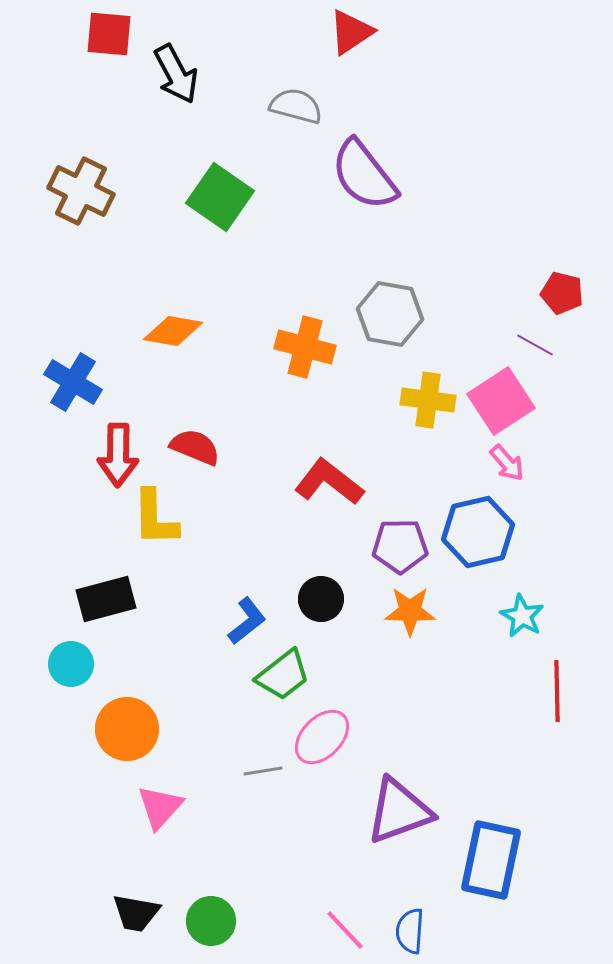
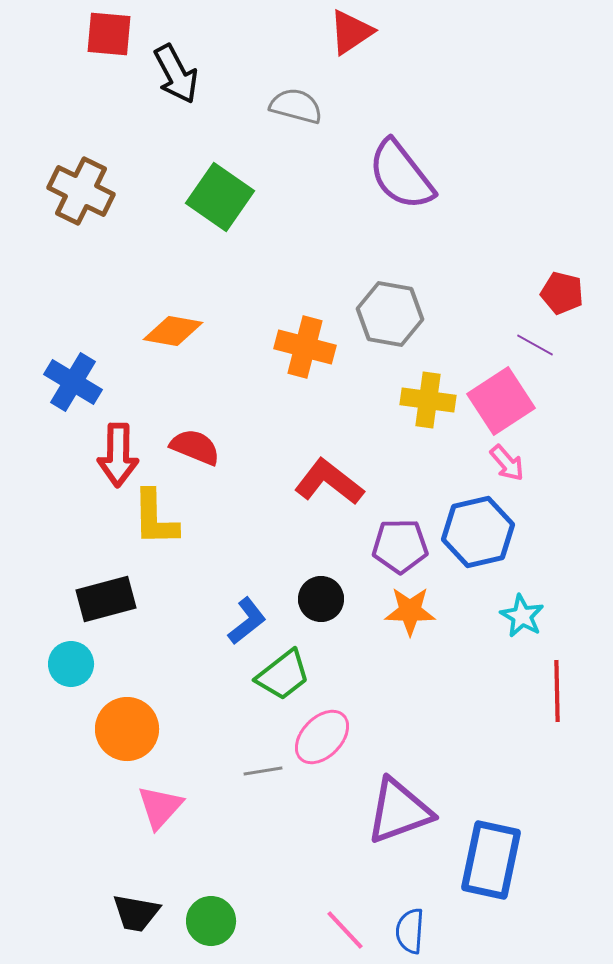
purple semicircle: moved 37 px right
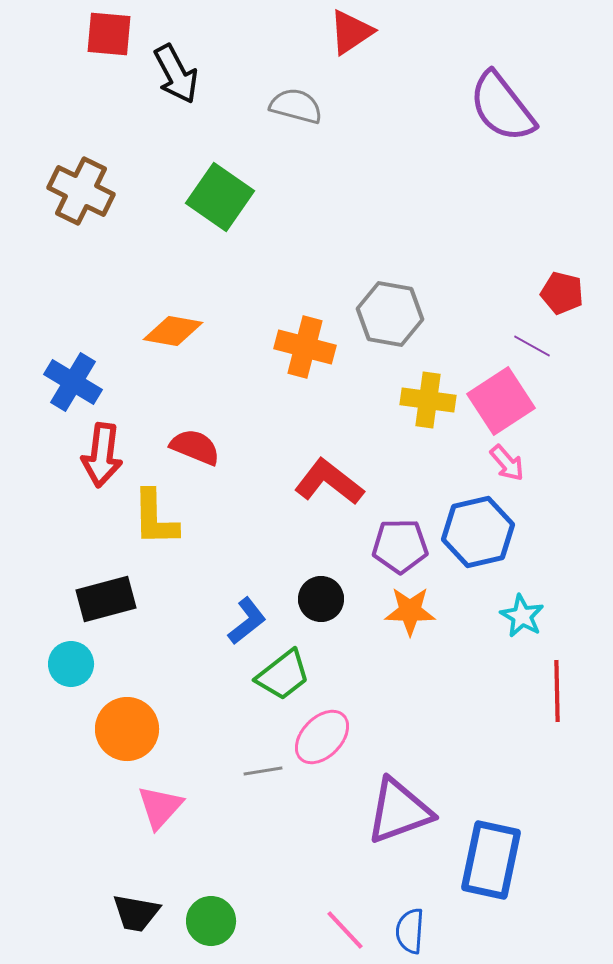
purple semicircle: moved 101 px right, 68 px up
purple line: moved 3 px left, 1 px down
red arrow: moved 16 px left; rotated 6 degrees clockwise
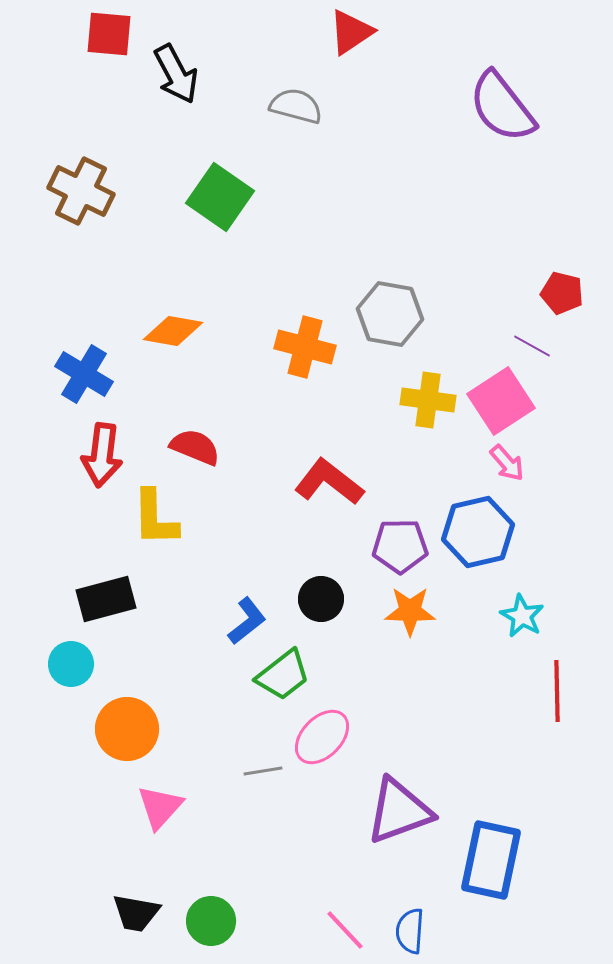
blue cross: moved 11 px right, 8 px up
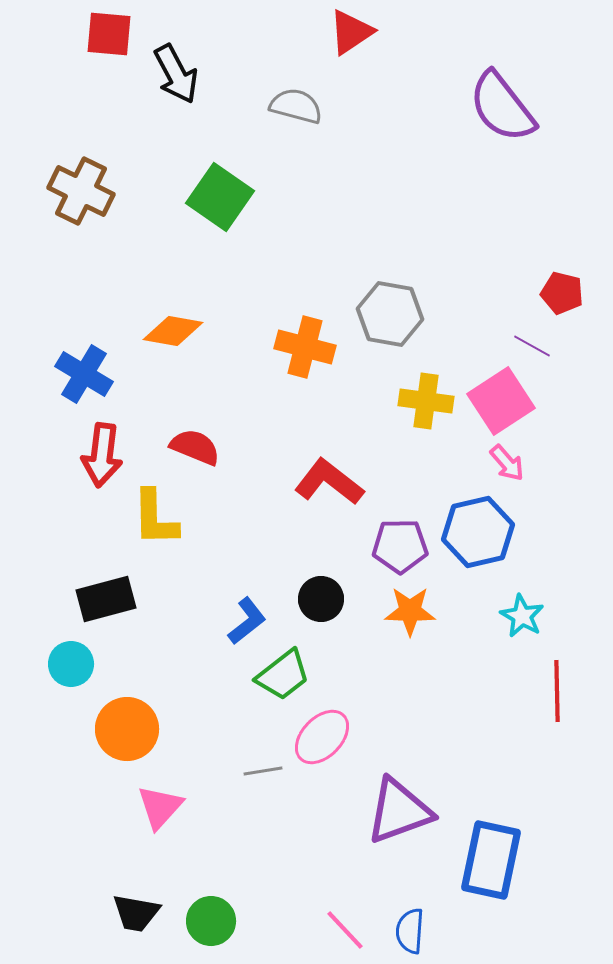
yellow cross: moved 2 px left, 1 px down
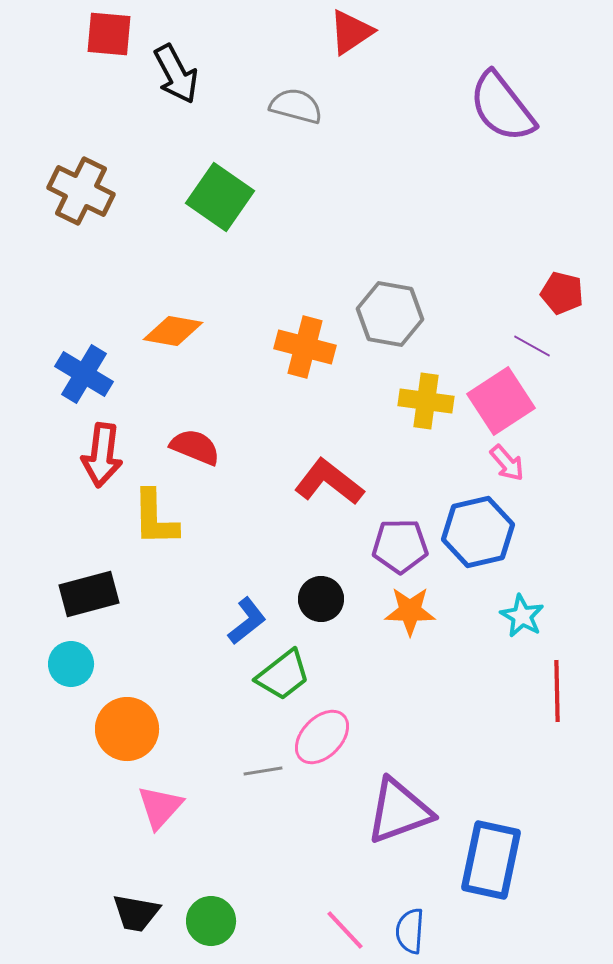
black rectangle: moved 17 px left, 5 px up
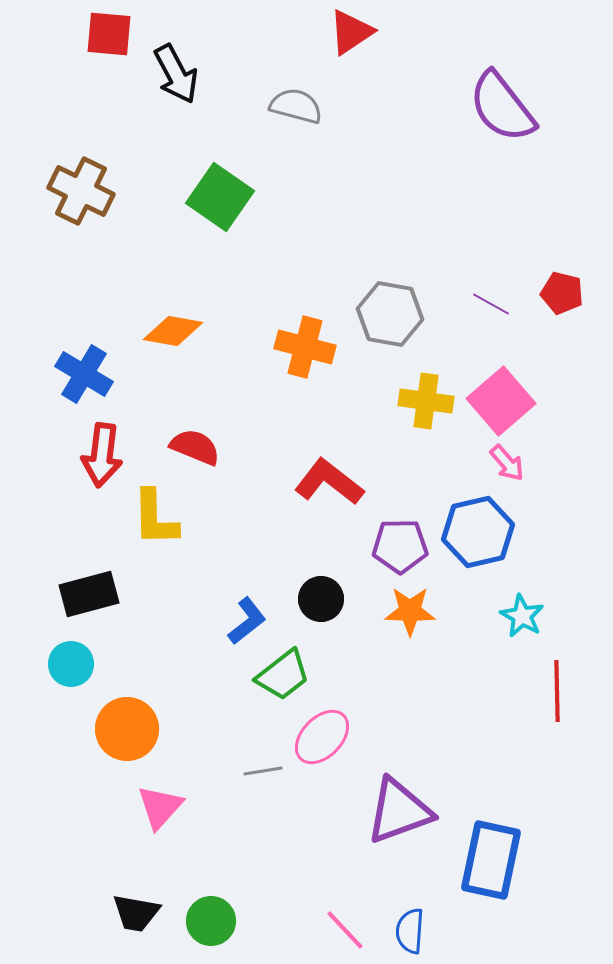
purple line: moved 41 px left, 42 px up
pink square: rotated 8 degrees counterclockwise
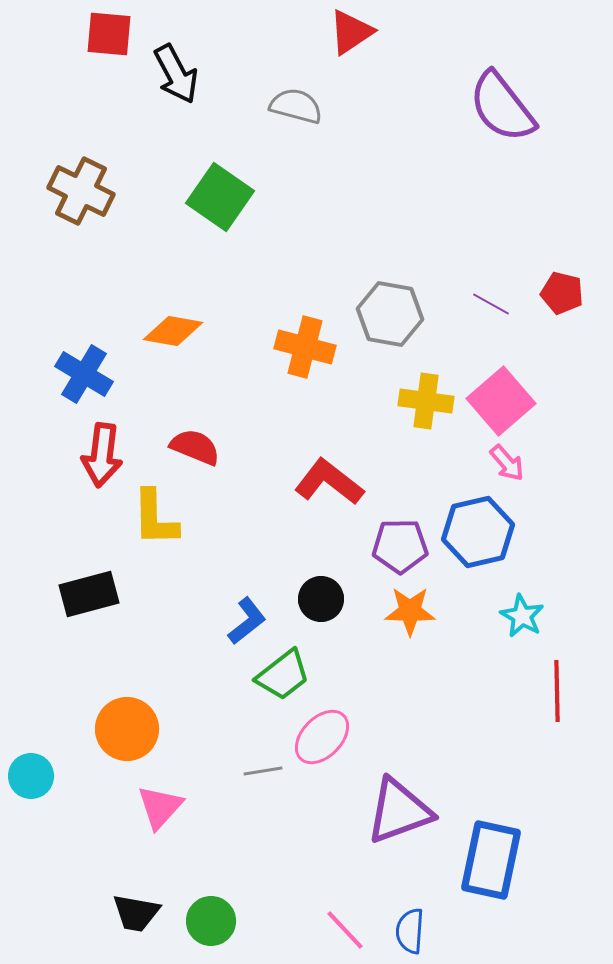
cyan circle: moved 40 px left, 112 px down
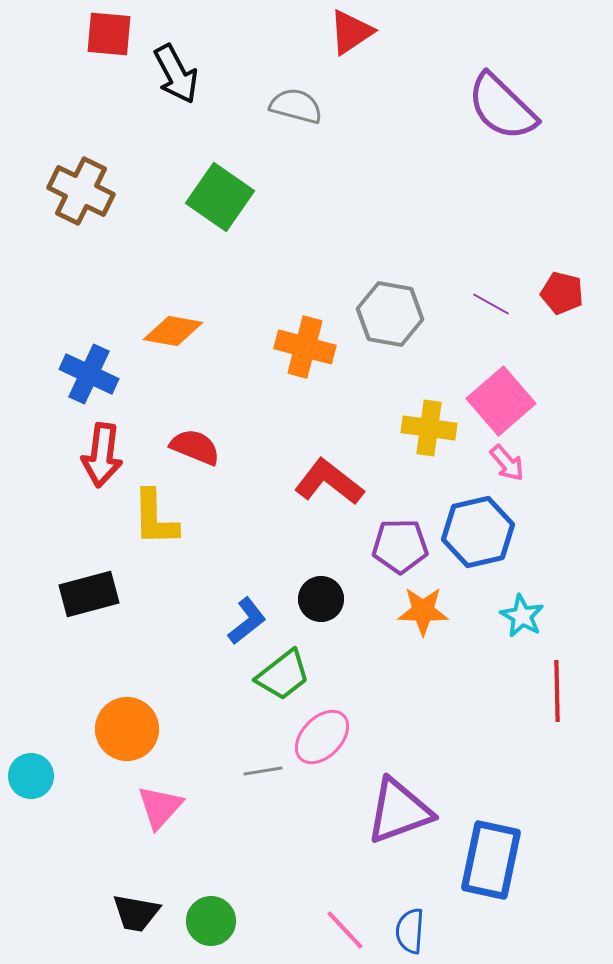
purple semicircle: rotated 8 degrees counterclockwise
blue cross: moved 5 px right; rotated 6 degrees counterclockwise
yellow cross: moved 3 px right, 27 px down
orange star: moved 13 px right
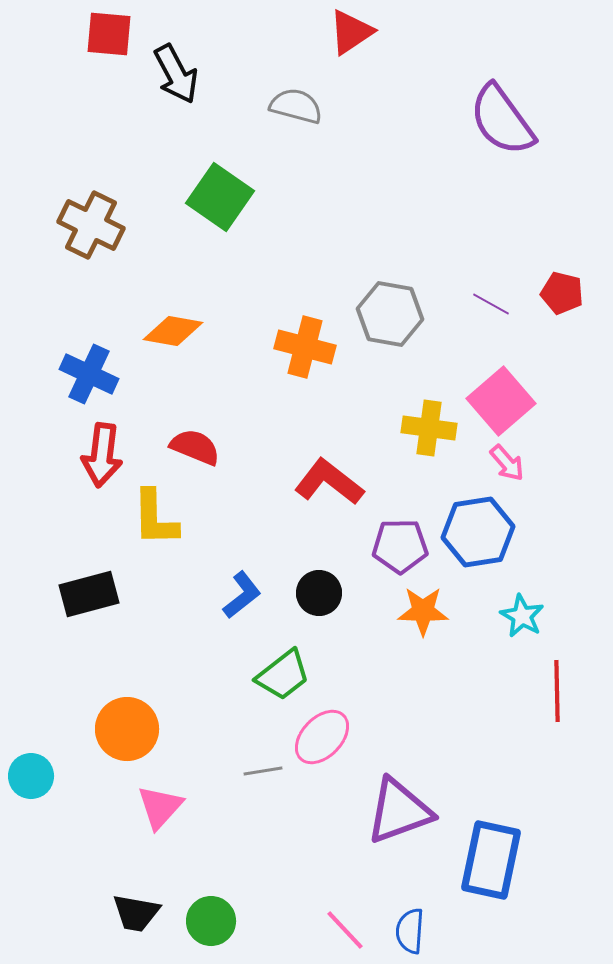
purple semicircle: moved 13 px down; rotated 10 degrees clockwise
brown cross: moved 10 px right, 34 px down
blue hexagon: rotated 4 degrees clockwise
black circle: moved 2 px left, 6 px up
blue L-shape: moved 5 px left, 26 px up
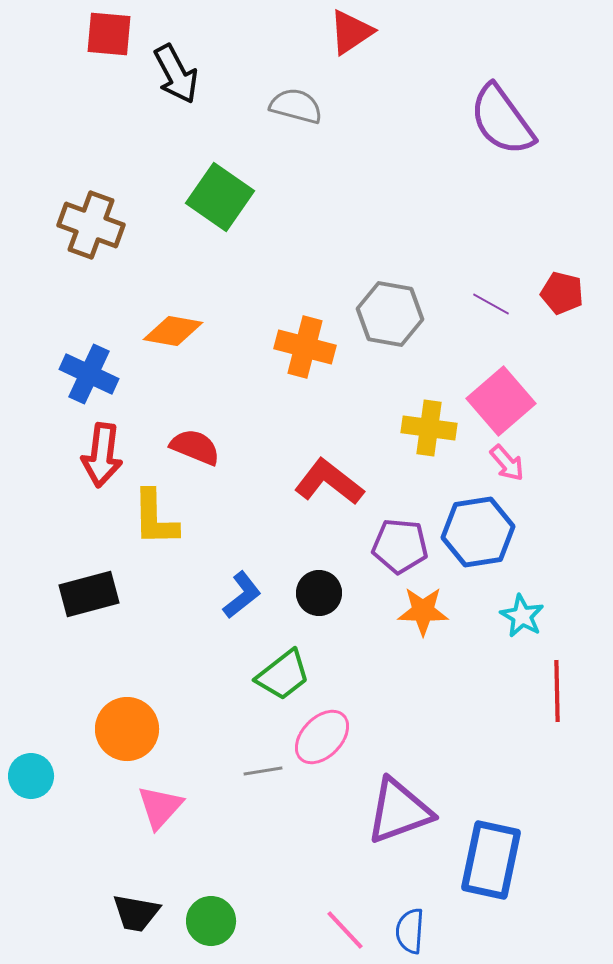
brown cross: rotated 6 degrees counterclockwise
purple pentagon: rotated 6 degrees clockwise
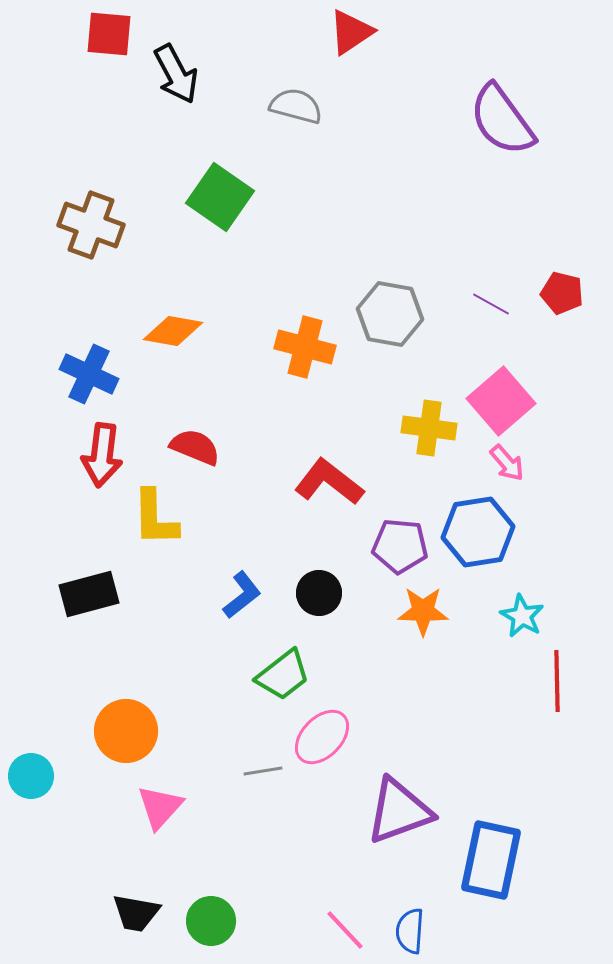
red line: moved 10 px up
orange circle: moved 1 px left, 2 px down
